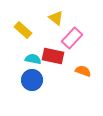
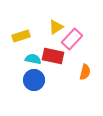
yellow triangle: moved 9 px down; rotated 49 degrees clockwise
yellow rectangle: moved 2 px left, 6 px down; rotated 60 degrees counterclockwise
pink rectangle: moved 1 px down
orange semicircle: moved 2 px right, 1 px down; rotated 84 degrees clockwise
blue circle: moved 2 px right
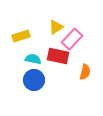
red rectangle: moved 5 px right
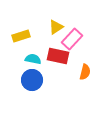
blue circle: moved 2 px left
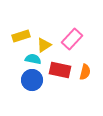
yellow triangle: moved 12 px left, 18 px down
red rectangle: moved 2 px right, 14 px down
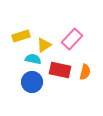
blue circle: moved 2 px down
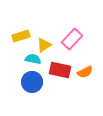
orange semicircle: rotated 49 degrees clockwise
